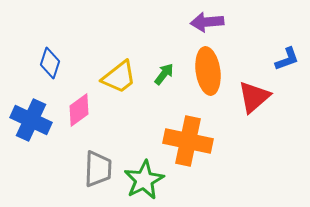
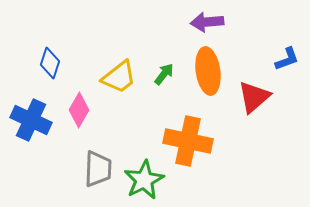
pink diamond: rotated 24 degrees counterclockwise
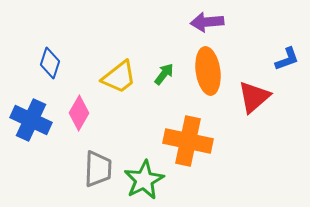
pink diamond: moved 3 px down
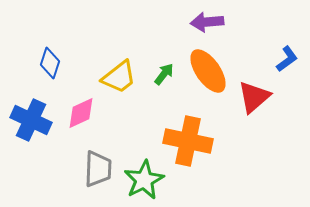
blue L-shape: rotated 16 degrees counterclockwise
orange ellipse: rotated 27 degrees counterclockwise
pink diamond: moved 2 px right; rotated 36 degrees clockwise
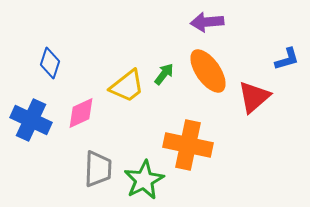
blue L-shape: rotated 20 degrees clockwise
yellow trapezoid: moved 8 px right, 9 px down
orange cross: moved 4 px down
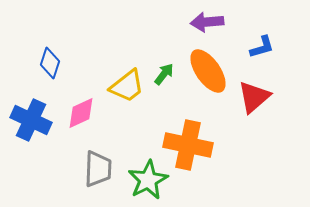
blue L-shape: moved 25 px left, 12 px up
green star: moved 4 px right
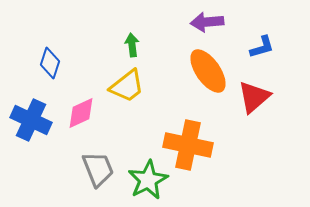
green arrow: moved 32 px left, 29 px up; rotated 45 degrees counterclockwise
gray trapezoid: rotated 24 degrees counterclockwise
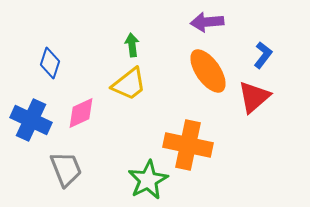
blue L-shape: moved 1 px right, 8 px down; rotated 36 degrees counterclockwise
yellow trapezoid: moved 2 px right, 2 px up
gray trapezoid: moved 32 px left
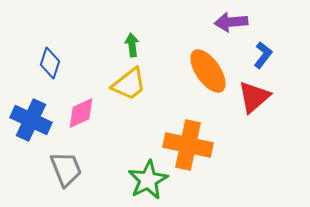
purple arrow: moved 24 px right
